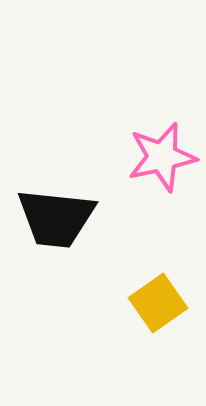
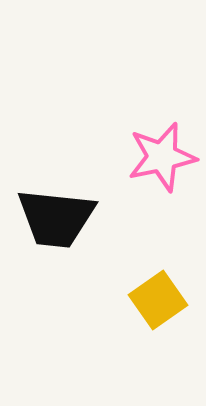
yellow square: moved 3 px up
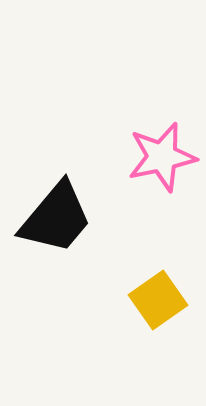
black trapezoid: rotated 56 degrees counterclockwise
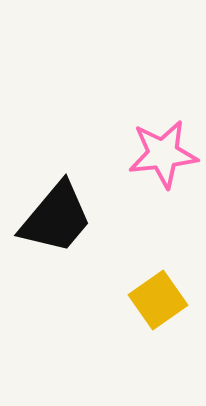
pink star: moved 1 px right, 3 px up; rotated 6 degrees clockwise
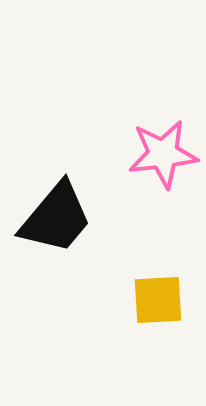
yellow square: rotated 32 degrees clockwise
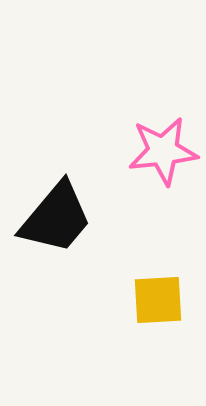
pink star: moved 3 px up
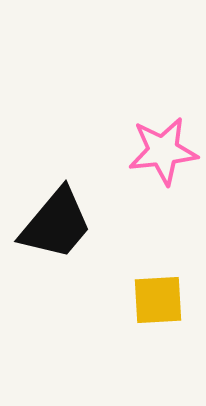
black trapezoid: moved 6 px down
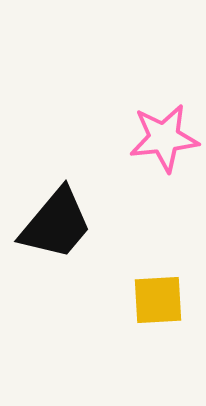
pink star: moved 1 px right, 13 px up
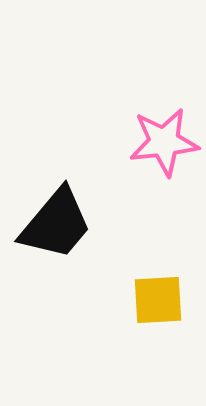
pink star: moved 4 px down
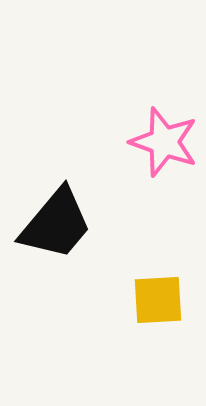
pink star: rotated 26 degrees clockwise
